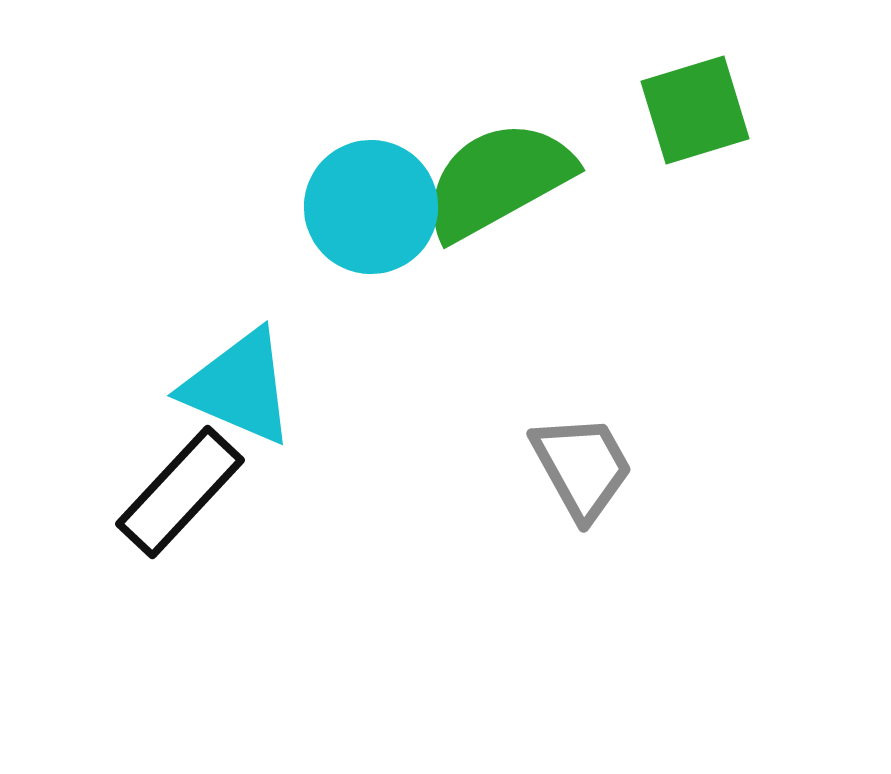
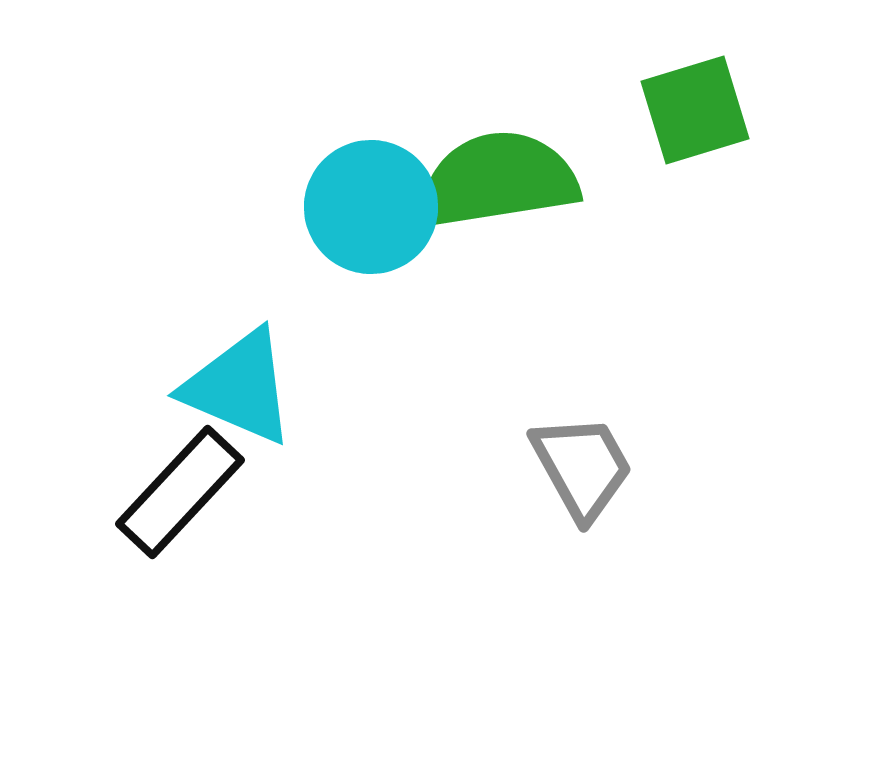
green semicircle: rotated 20 degrees clockwise
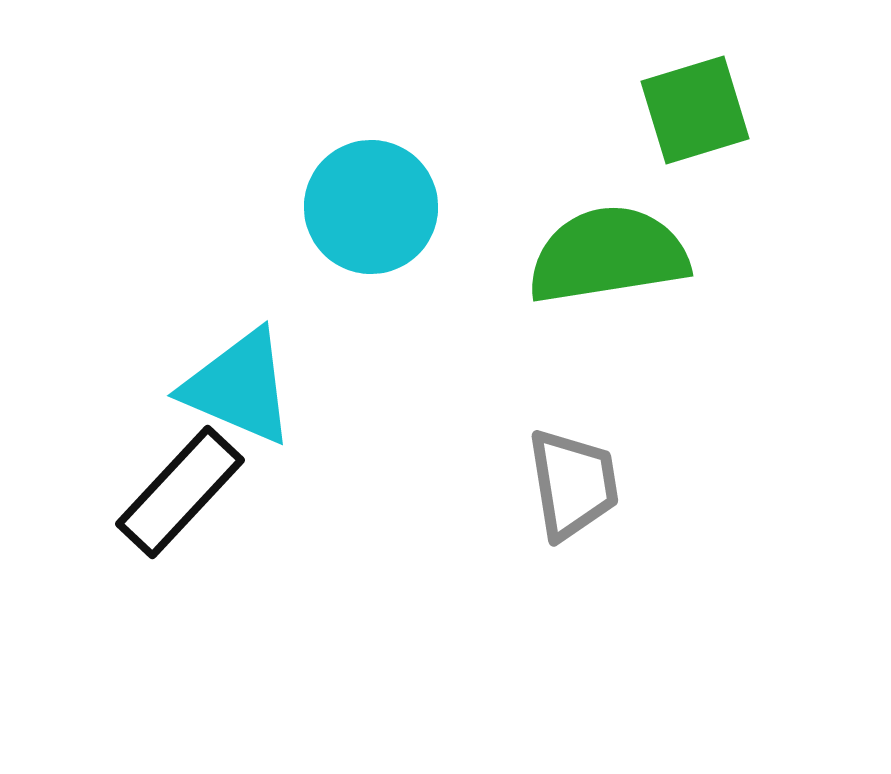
green semicircle: moved 110 px right, 75 px down
gray trapezoid: moved 9 px left, 17 px down; rotated 20 degrees clockwise
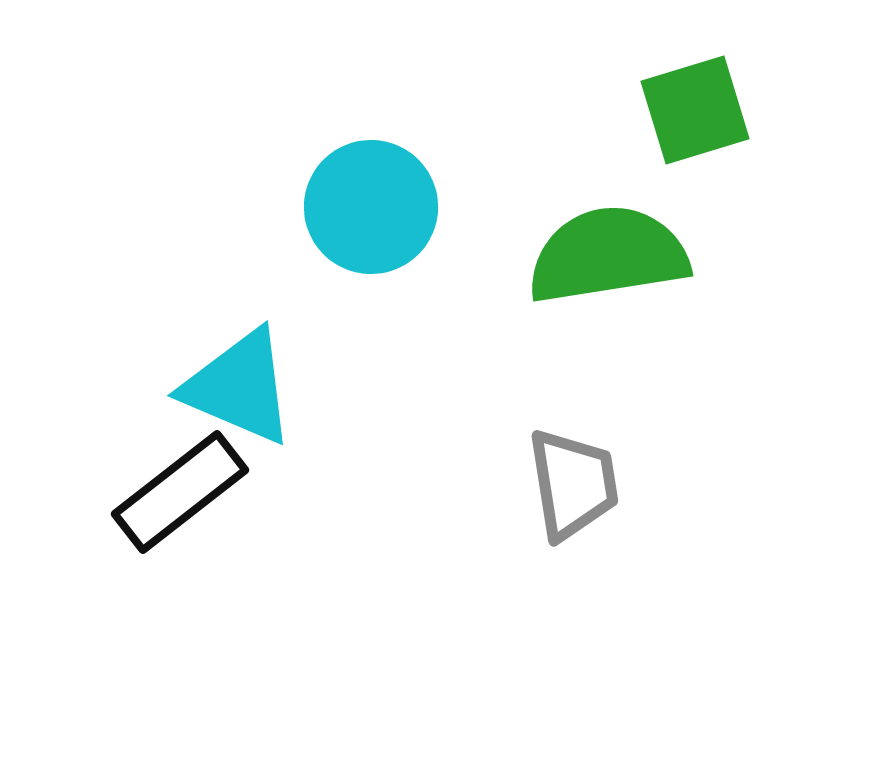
black rectangle: rotated 9 degrees clockwise
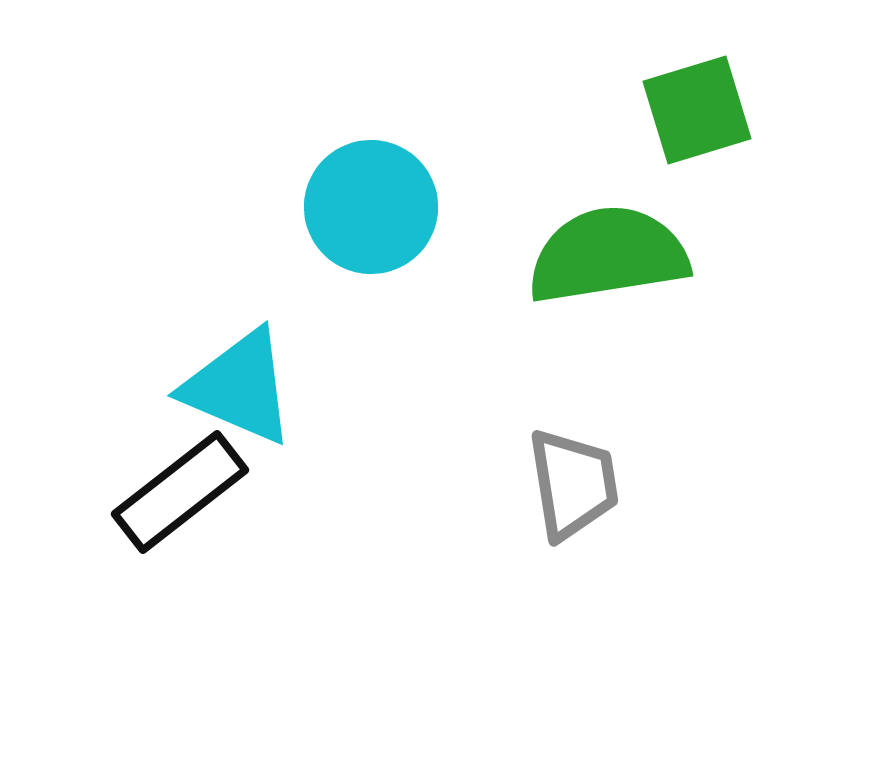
green square: moved 2 px right
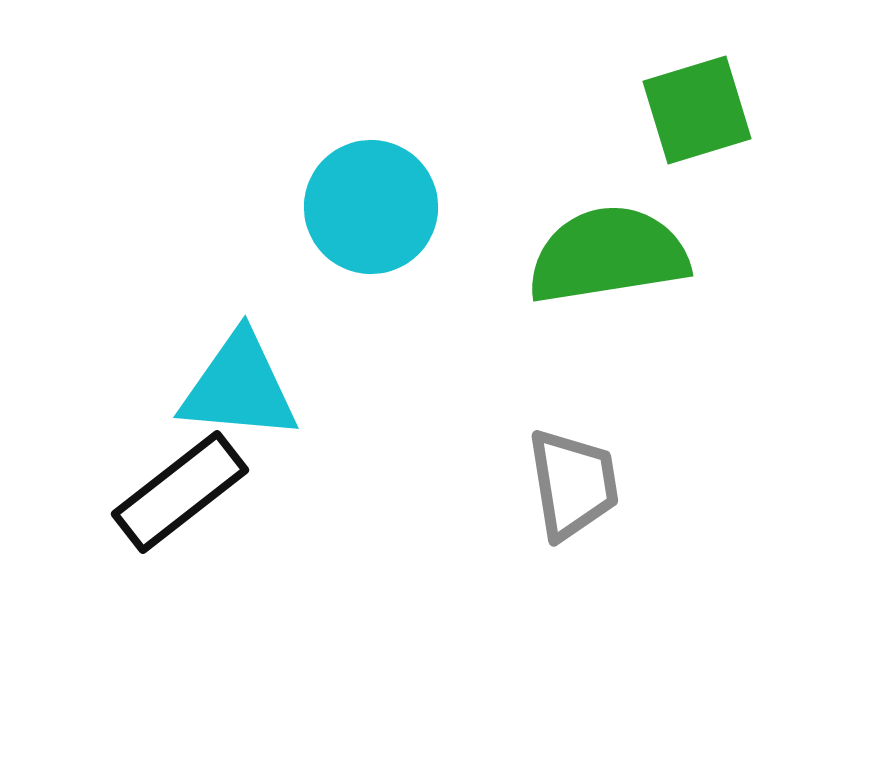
cyan triangle: rotated 18 degrees counterclockwise
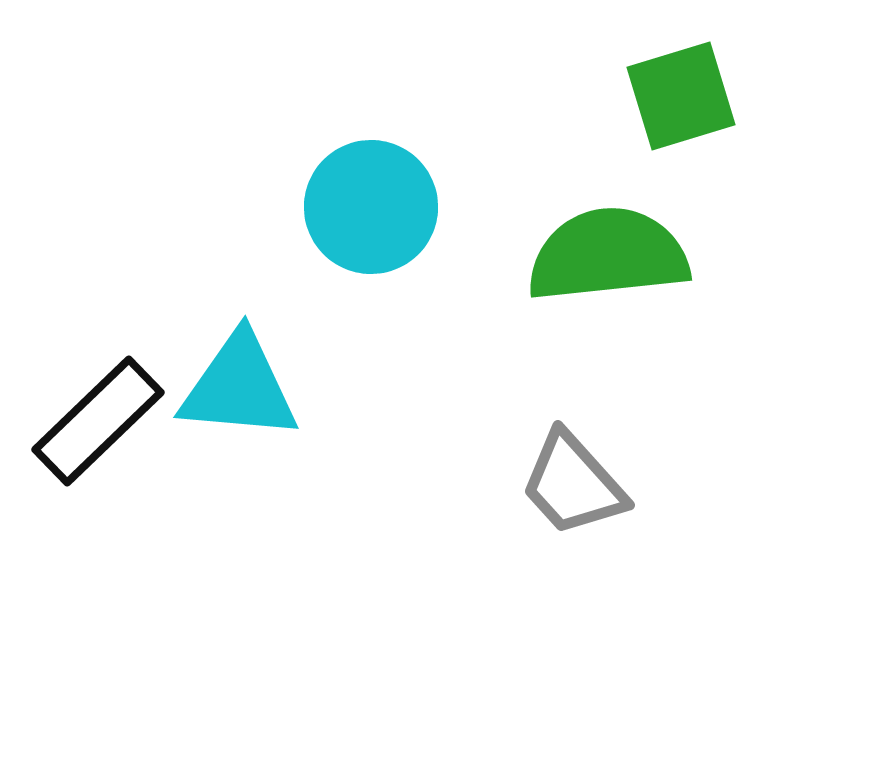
green square: moved 16 px left, 14 px up
green semicircle: rotated 3 degrees clockwise
gray trapezoid: rotated 147 degrees clockwise
black rectangle: moved 82 px left, 71 px up; rotated 6 degrees counterclockwise
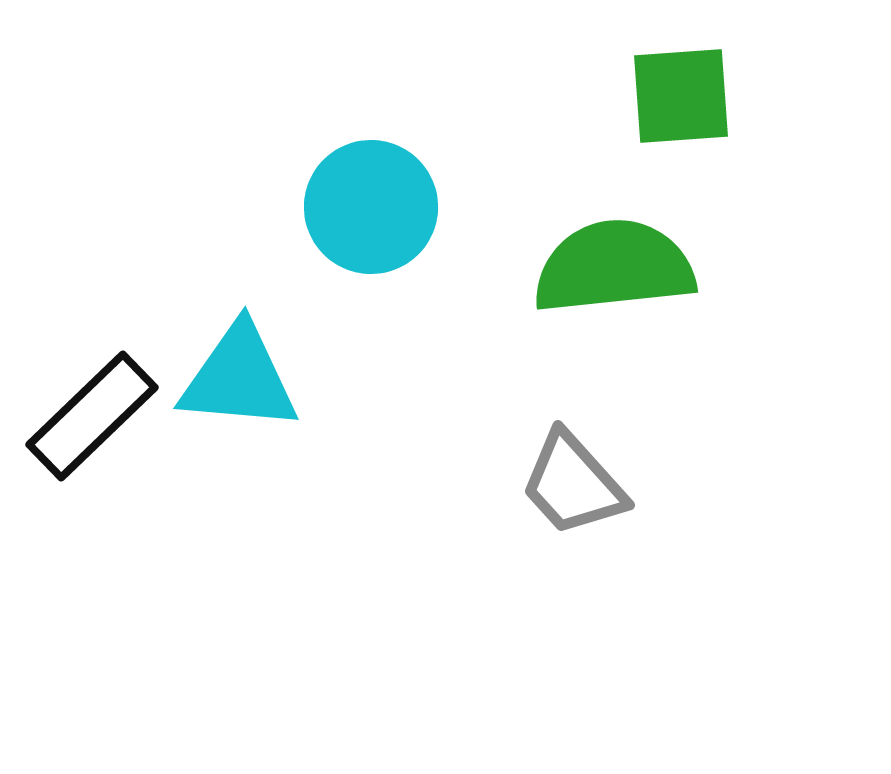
green square: rotated 13 degrees clockwise
green semicircle: moved 6 px right, 12 px down
cyan triangle: moved 9 px up
black rectangle: moved 6 px left, 5 px up
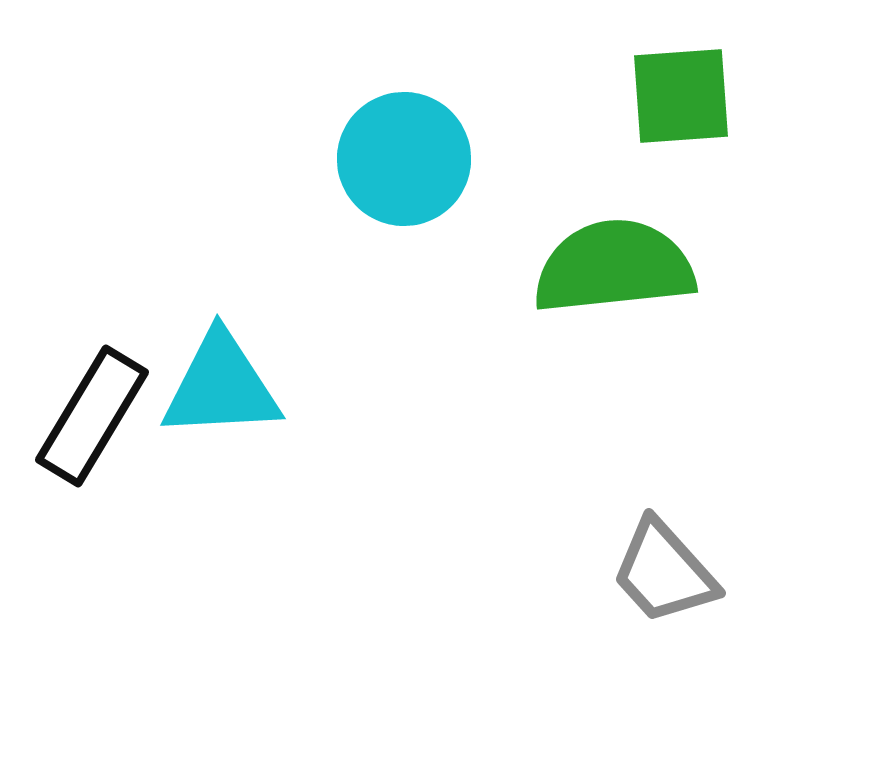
cyan circle: moved 33 px right, 48 px up
cyan triangle: moved 18 px left, 8 px down; rotated 8 degrees counterclockwise
black rectangle: rotated 15 degrees counterclockwise
gray trapezoid: moved 91 px right, 88 px down
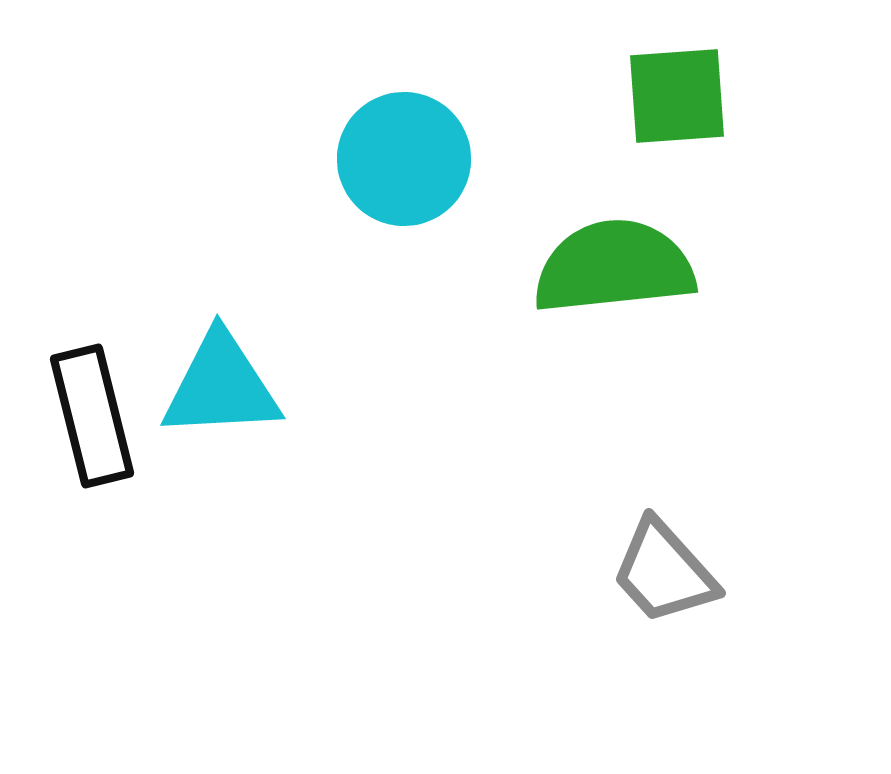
green square: moved 4 px left
black rectangle: rotated 45 degrees counterclockwise
